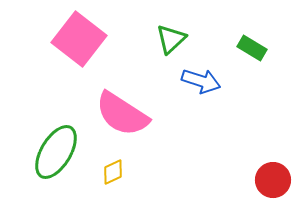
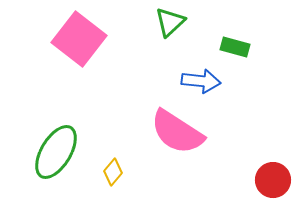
green triangle: moved 1 px left, 17 px up
green rectangle: moved 17 px left, 1 px up; rotated 16 degrees counterclockwise
blue arrow: rotated 12 degrees counterclockwise
pink semicircle: moved 55 px right, 18 px down
yellow diamond: rotated 24 degrees counterclockwise
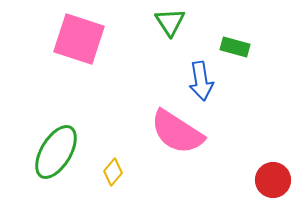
green triangle: rotated 20 degrees counterclockwise
pink square: rotated 20 degrees counterclockwise
blue arrow: rotated 75 degrees clockwise
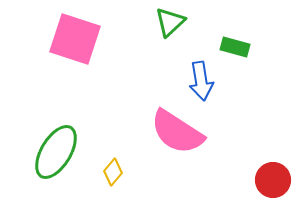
green triangle: rotated 20 degrees clockwise
pink square: moved 4 px left
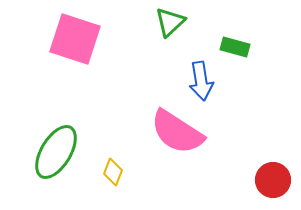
yellow diamond: rotated 20 degrees counterclockwise
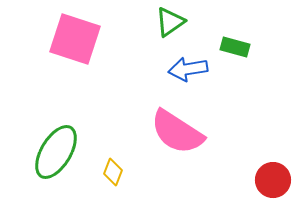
green triangle: rotated 8 degrees clockwise
blue arrow: moved 13 px left, 12 px up; rotated 90 degrees clockwise
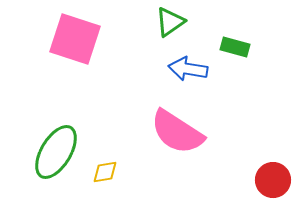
blue arrow: rotated 18 degrees clockwise
yellow diamond: moved 8 px left; rotated 60 degrees clockwise
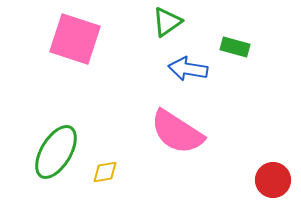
green triangle: moved 3 px left
